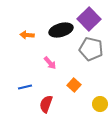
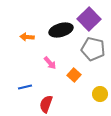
orange arrow: moved 2 px down
gray pentagon: moved 2 px right
orange square: moved 10 px up
yellow circle: moved 10 px up
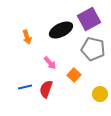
purple square: rotated 15 degrees clockwise
black ellipse: rotated 10 degrees counterclockwise
orange arrow: rotated 112 degrees counterclockwise
red semicircle: moved 15 px up
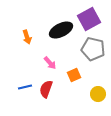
orange square: rotated 24 degrees clockwise
yellow circle: moved 2 px left
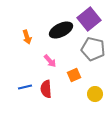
purple square: rotated 10 degrees counterclockwise
pink arrow: moved 2 px up
red semicircle: rotated 24 degrees counterclockwise
yellow circle: moved 3 px left
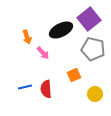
pink arrow: moved 7 px left, 8 px up
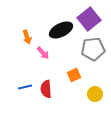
gray pentagon: rotated 20 degrees counterclockwise
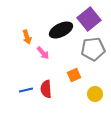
blue line: moved 1 px right, 3 px down
